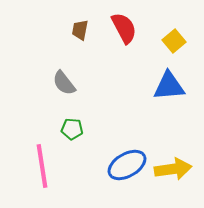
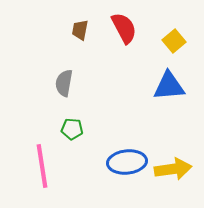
gray semicircle: rotated 48 degrees clockwise
blue ellipse: moved 3 px up; rotated 24 degrees clockwise
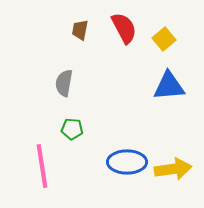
yellow square: moved 10 px left, 2 px up
blue ellipse: rotated 6 degrees clockwise
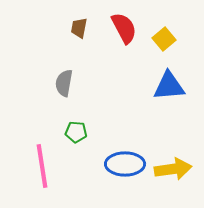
brown trapezoid: moved 1 px left, 2 px up
green pentagon: moved 4 px right, 3 px down
blue ellipse: moved 2 px left, 2 px down
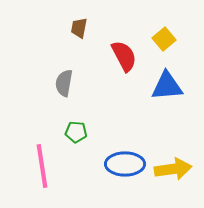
red semicircle: moved 28 px down
blue triangle: moved 2 px left
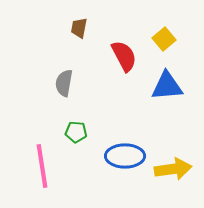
blue ellipse: moved 8 px up
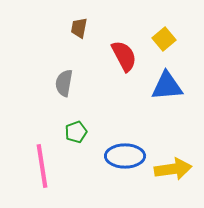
green pentagon: rotated 25 degrees counterclockwise
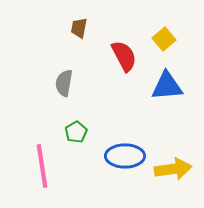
green pentagon: rotated 10 degrees counterclockwise
